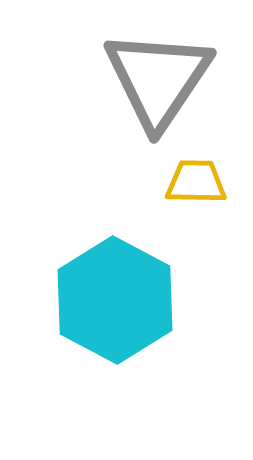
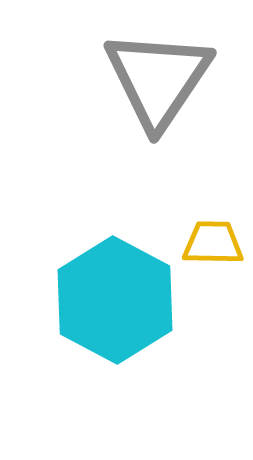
yellow trapezoid: moved 17 px right, 61 px down
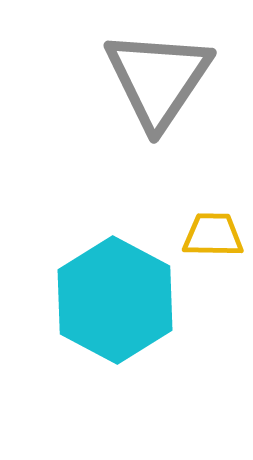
yellow trapezoid: moved 8 px up
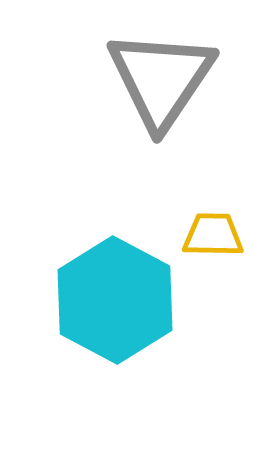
gray triangle: moved 3 px right
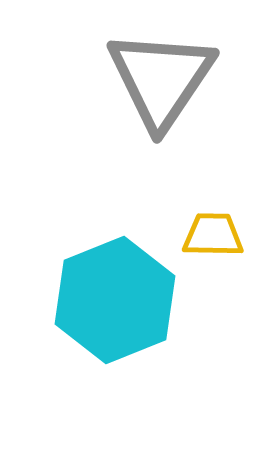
cyan hexagon: rotated 10 degrees clockwise
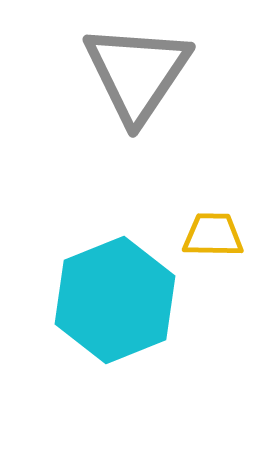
gray triangle: moved 24 px left, 6 px up
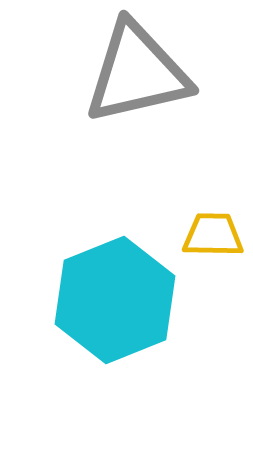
gray triangle: rotated 43 degrees clockwise
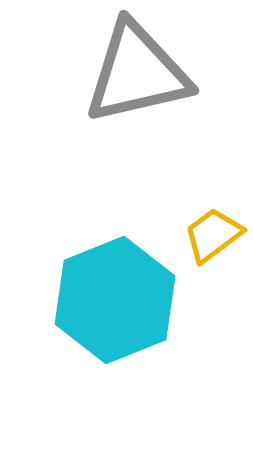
yellow trapezoid: rotated 38 degrees counterclockwise
